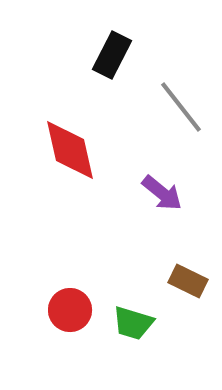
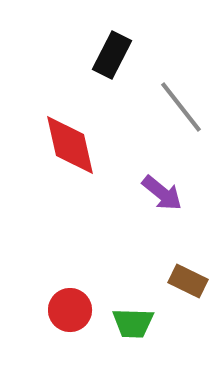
red diamond: moved 5 px up
green trapezoid: rotated 15 degrees counterclockwise
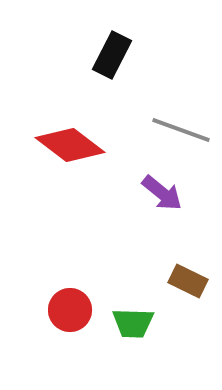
gray line: moved 23 px down; rotated 32 degrees counterclockwise
red diamond: rotated 40 degrees counterclockwise
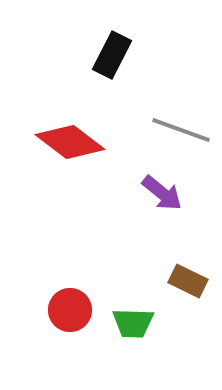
red diamond: moved 3 px up
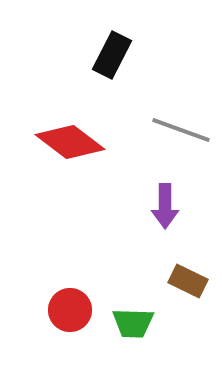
purple arrow: moved 3 px right, 13 px down; rotated 51 degrees clockwise
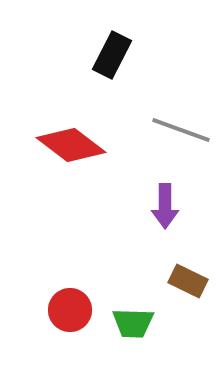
red diamond: moved 1 px right, 3 px down
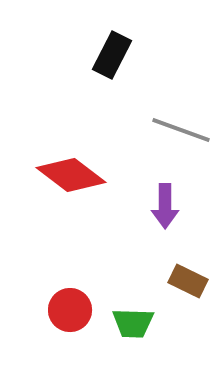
red diamond: moved 30 px down
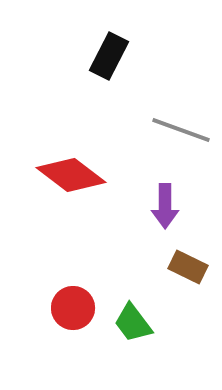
black rectangle: moved 3 px left, 1 px down
brown rectangle: moved 14 px up
red circle: moved 3 px right, 2 px up
green trapezoid: rotated 51 degrees clockwise
